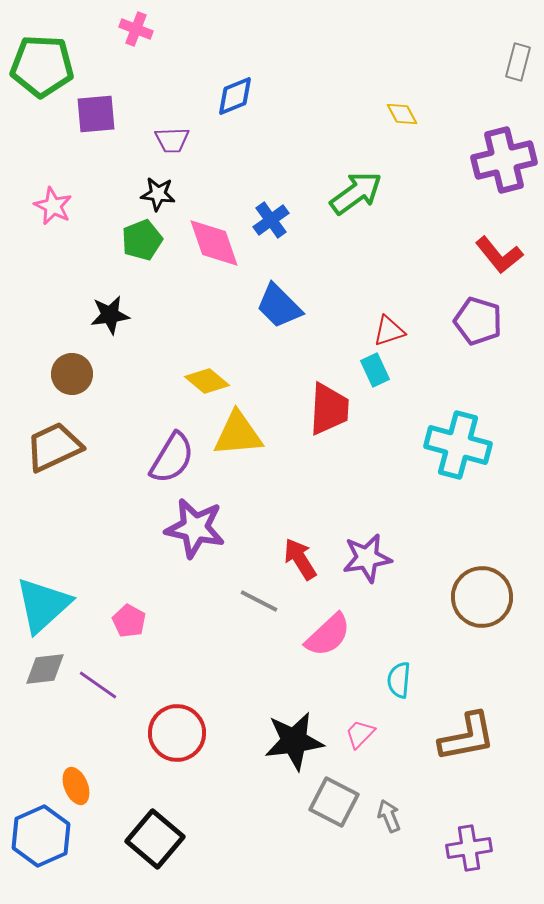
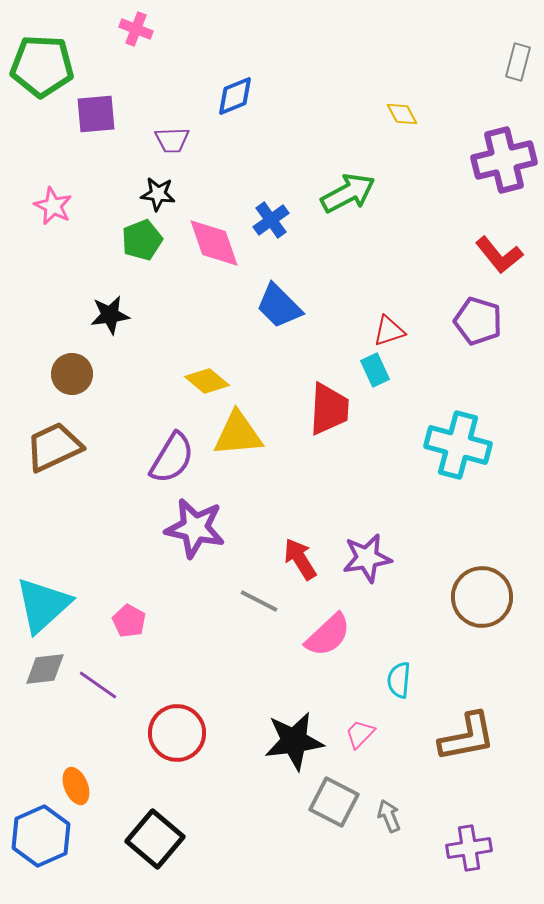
green arrow at (356, 193): moved 8 px left; rotated 8 degrees clockwise
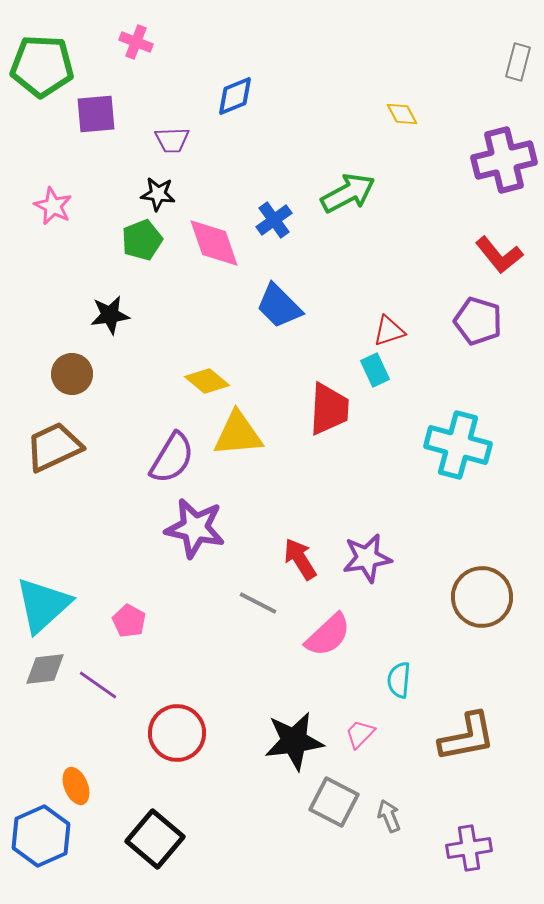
pink cross at (136, 29): moved 13 px down
blue cross at (271, 220): moved 3 px right
gray line at (259, 601): moved 1 px left, 2 px down
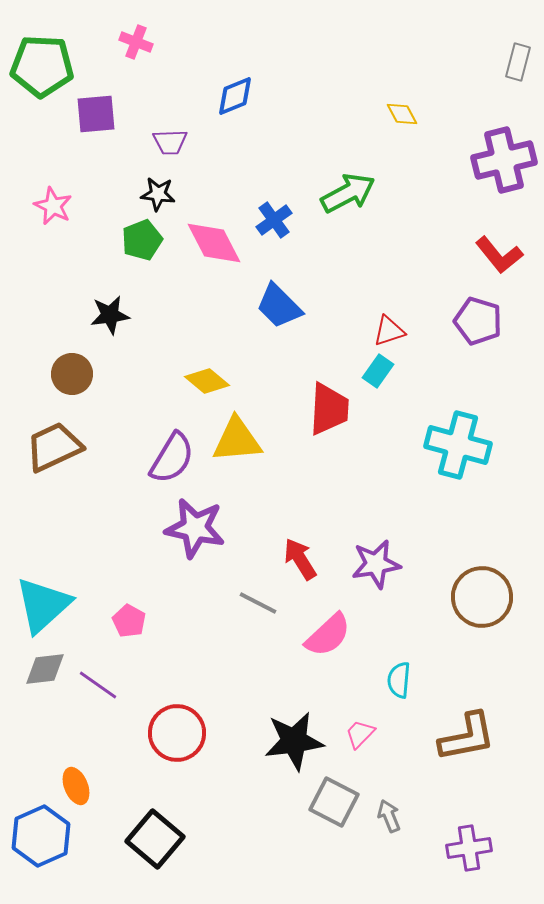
purple trapezoid at (172, 140): moved 2 px left, 2 px down
pink diamond at (214, 243): rotated 8 degrees counterclockwise
cyan rectangle at (375, 370): moved 3 px right, 1 px down; rotated 60 degrees clockwise
yellow triangle at (238, 434): moved 1 px left, 6 px down
purple star at (367, 558): moved 9 px right, 6 px down
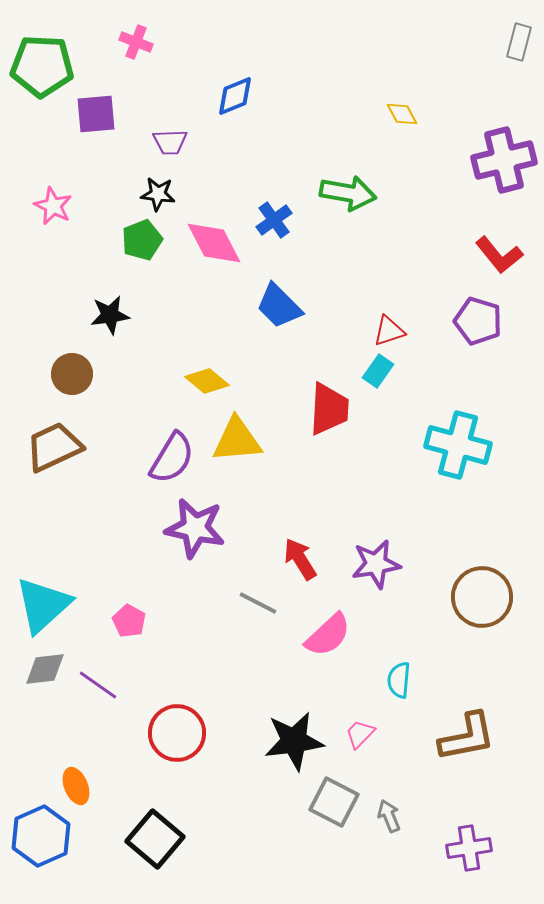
gray rectangle at (518, 62): moved 1 px right, 20 px up
green arrow at (348, 193): rotated 38 degrees clockwise
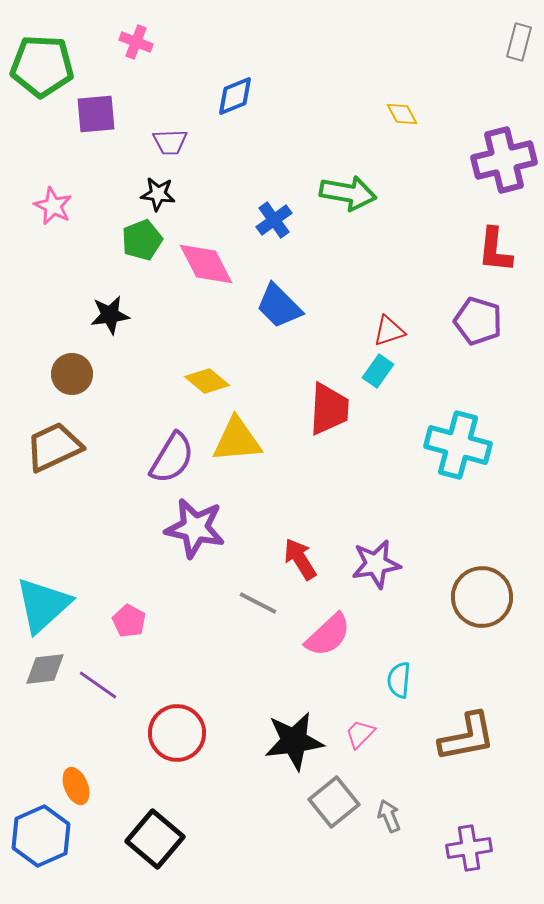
pink diamond at (214, 243): moved 8 px left, 21 px down
red L-shape at (499, 255): moved 4 px left, 5 px up; rotated 45 degrees clockwise
gray square at (334, 802): rotated 24 degrees clockwise
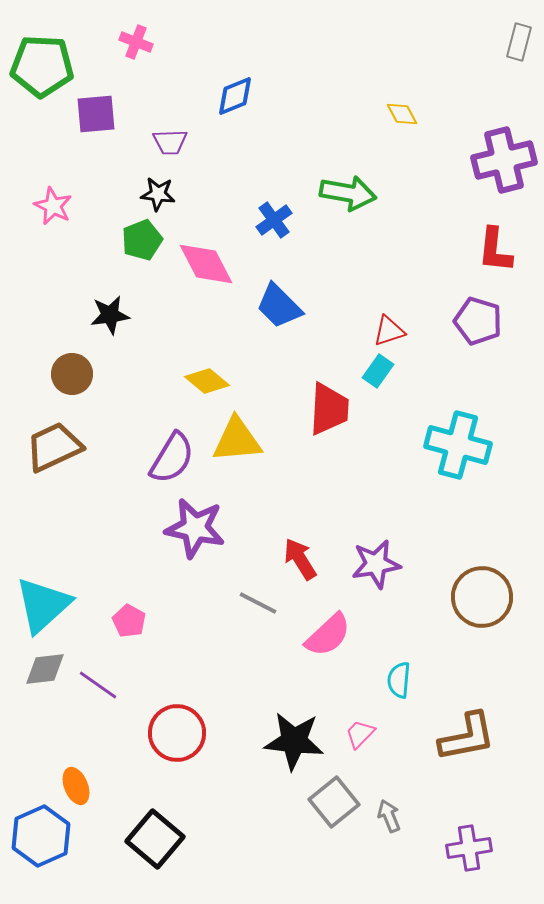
black star at (294, 741): rotated 14 degrees clockwise
